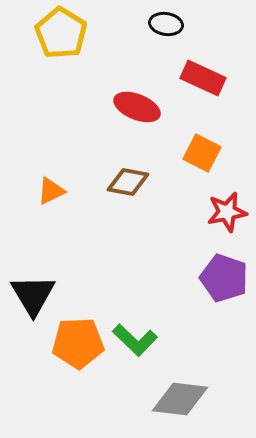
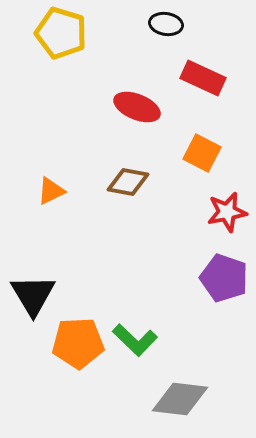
yellow pentagon: rotated 15 degrees counterclockwise
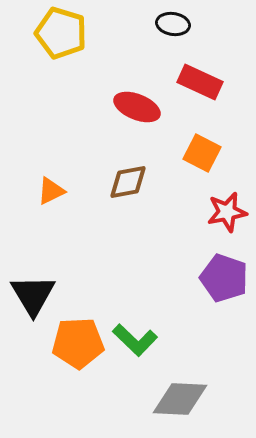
black ellipse: moved 7 px right
red rectangle: moved 3 px left, 4 px down
brown diamond: rotated 21 degrees counterclockwise
gray diamond: rotated 4 degrees counterclockwise
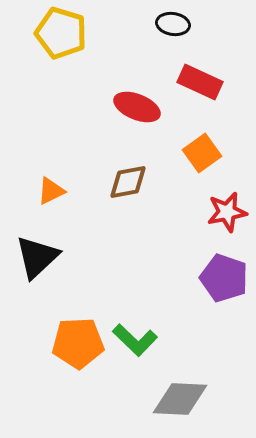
orange square: rotated 27 degrees clockwise
black triangle: moved 4 px right, 38 px up; rotated 18 degrees clockwise
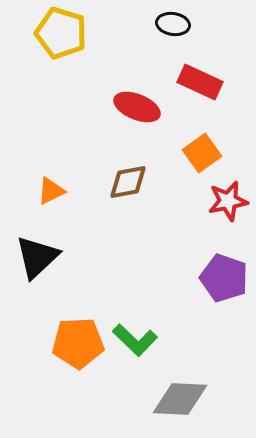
red star: moved 1 px right, 11 px up
